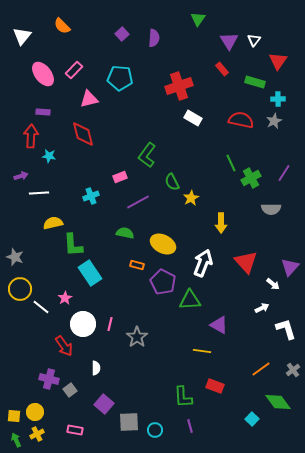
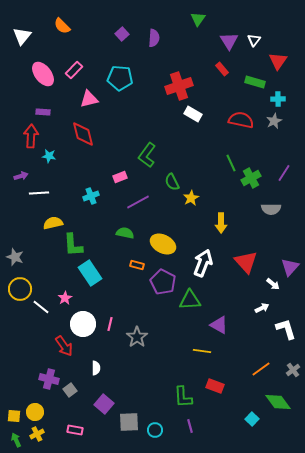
white rectangle at (193, 118): moved 4 px up
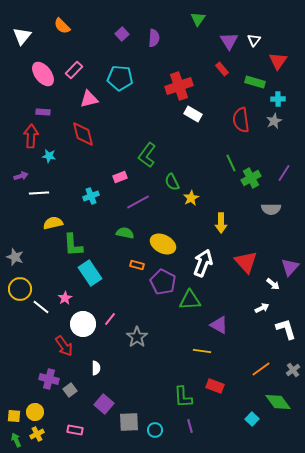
red semicircle at (241, 120): rotated 110 degrees counterclockwise
pink line at (110, 324): moved 5 px up; rotated 24 degrees clockwise
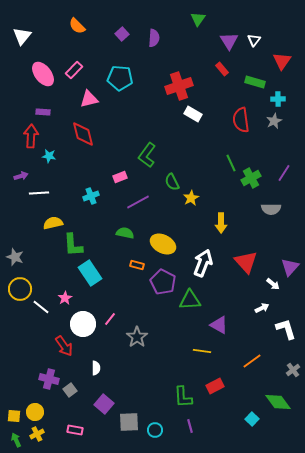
orange semicircle at (62, 26): moved 15 px right
red triangle at (278, 61): moved 4 px right
orange line at (261, 369): moved 9 px left, 8 px up
red rectangle at (215, 386): rotated 48 degrees counterclockwise
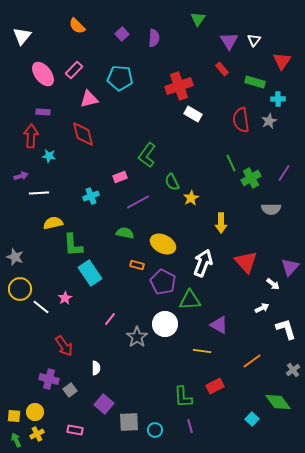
gray star at (274, 121): moved 5 px left
white circle at (83, 324): moved 82 px right
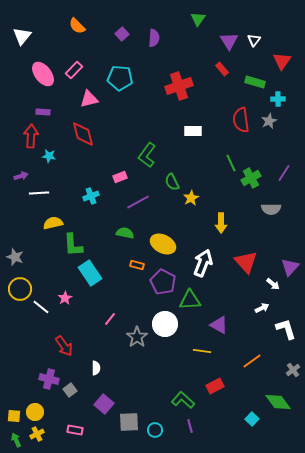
white rectangle at (193, 114): moved 17 px down; rotated 30 degrees counterclockwise
green L-shape at (183, 397): moved 3 px down; rotated 135 degrees clockwise
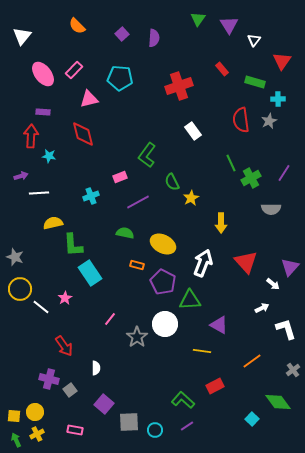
purple triangle at (229, 41): moved 16 px up
white rectangle at (193, 131): rotated 54 degrees clockwise
purple line at (190, 426): moved 3 px left; rotated 72 degrees clockwise
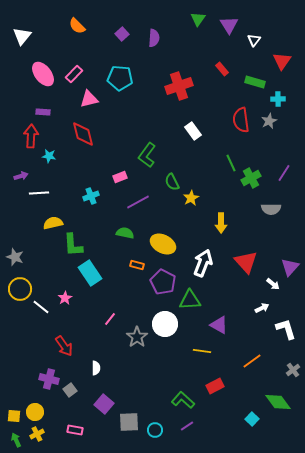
pink rectangle at (74, 70): moved 4 px down
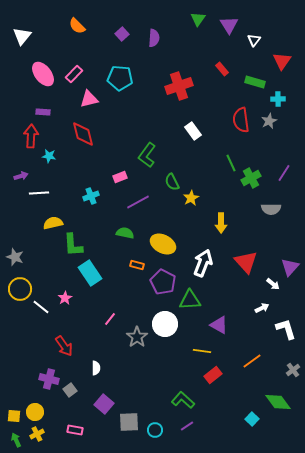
red rectangle at (215, 386): moved 2 px left, 11 px up; rotated 12 degrees counterclockwise
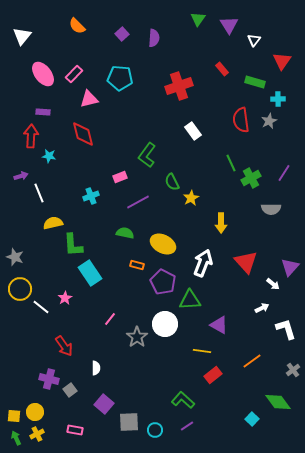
white line at (39, 193): rotated 72 degrees clockwise
green arrow at (16, 440): moved 2 px up
